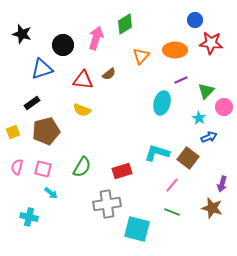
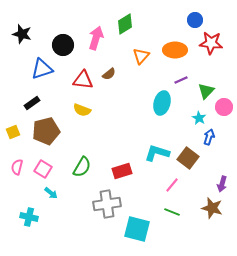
blue arrow: rotated 49 degrees counterclockwise
pink square: rotated 18 degrees clockwise
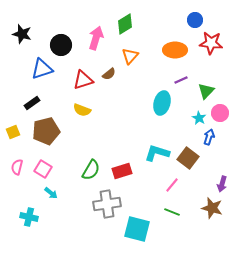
black circle: moved 2 px left
orange triangle: moved 11 px left
red triangle: rotated 25 degrees counterclockwise
pink circle: moved 4 px left, 6 px down
green semicircle: moved 9 px right, 3 px down
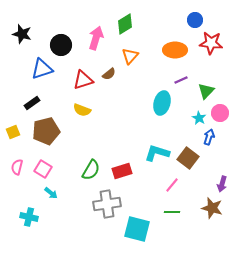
green line: rotated 21 degrees counterclockwise
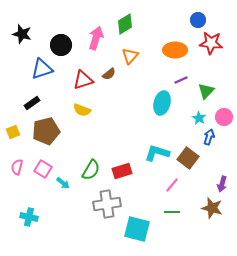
blue circle: moved 3 px right
pink circle: moved 4 px right, 4 px down
cyan arrow: moved 12 px right, 10 px up
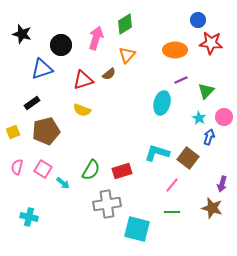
orange triangle: moved 3 px left, 1 px up
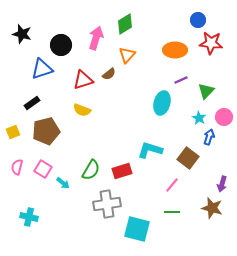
cyan L-shape: moved 7 px left, 3 px up
